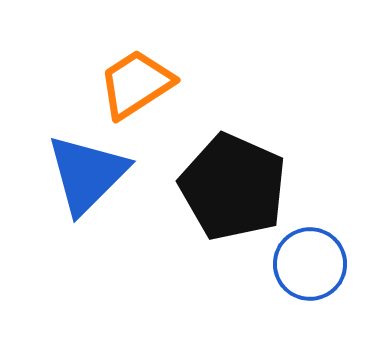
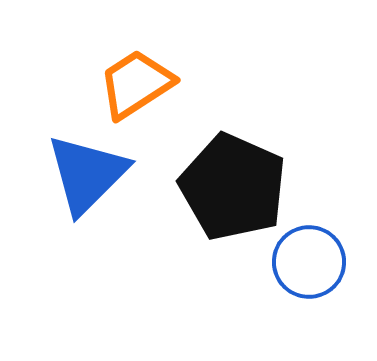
blue circle: moved 1 px left, 2 px up
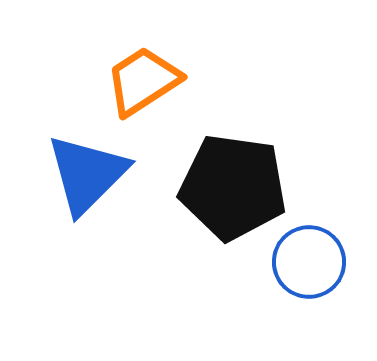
orange trapezoid: moved 7 px right, 3 px up
black pentagon: rotated 16 degrees counterclockwise
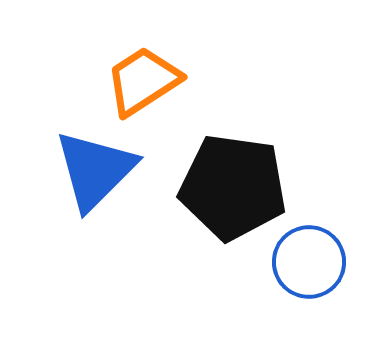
blue triangle: moved 8 px right, 4 px up
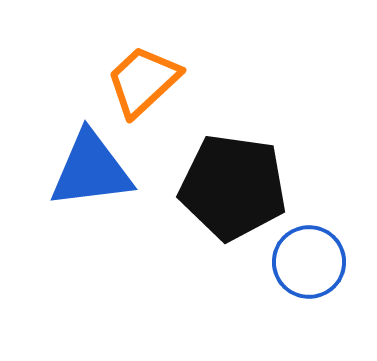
orange trapezoid: rotated 10 degrees counterclockwise
blue triangle: moved 4 px left; rotated 38 degrees clockwise
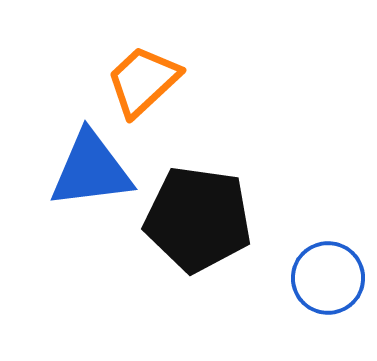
black pentagon: moved 35 px left, 32 px down
blue circle: moved 19 px right, 16 px down
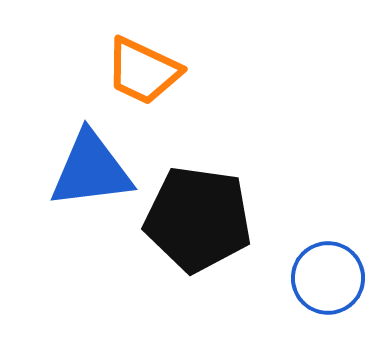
orange trapezoid: moved 10 px up; rotated 112 degrees counterclockwise
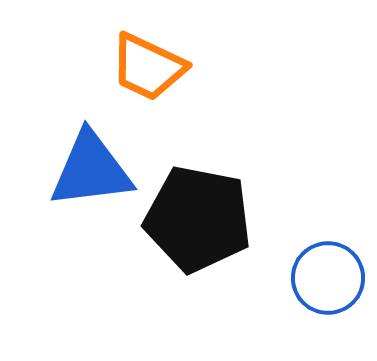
orange trapezoid: moved 5 px right, 4 px up
black pentagon: rotated 3 degrees clockwise
